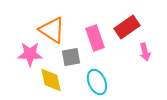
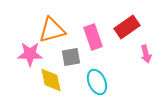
orange triangle: rotated 48 degrees counterclockwise
pink rectangle: moved 2 px left, 1 px up
pink arrow: moved 1 px right, 2 px down
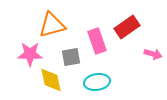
orange triangle: moved 5 px up
pink rectangle: moved 4 px right, 4 px down
pink arrow: moved 7 px right; rotated 60 degrees counterclockwise
cyan ellipse: rotated 75 degrees counterclockwise
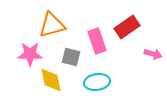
gray square: rotated 24 degrees clockwise
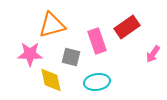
pink arrow: rotated 108 degrees clockwise
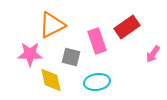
orange triangle: rotated 12 degrees counterclockwise
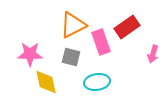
orange triangle: moved 21 px right
pink rectangle: moved 4 px right, 1 px down
pink arrow: rotated 18 degrees counterclockwise
yellow diamond: moved 5 px left, 2 px down
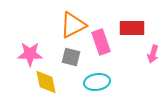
red rectangle: moved 5 px right, 1 px down; rotated 35 degrees clockwise
